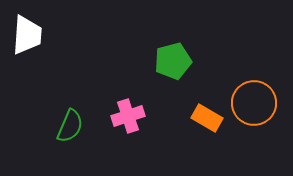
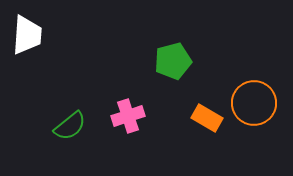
green semicircle: rotated 28 degrees clockwise
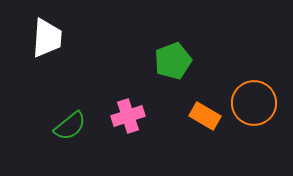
white trapezoid: moved 20 px right, 3 px down
green pentagon: rotated 6 degrees counterclockwise
orange rectangle: moved 2 px left, 2 px up
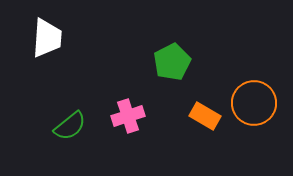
green pentagon: moved 1 px left, 1 px down; rotated 6 degrees counterclockwise
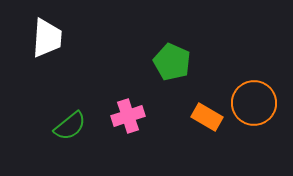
green pentagon: rotated 21 degrees counterclockwise
orange rectangle: moved 2 px right, 1 px down
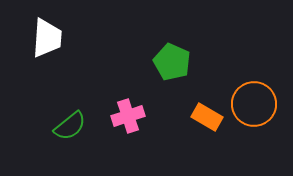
orange circle: moved 1 px down
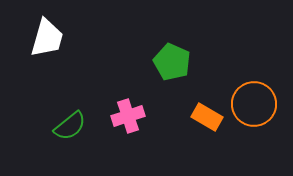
white trapezoid: rotated 12 degrees clockwise
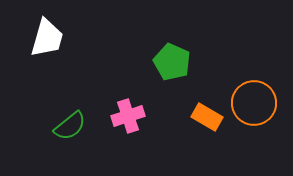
orange circle: moved 1 px up
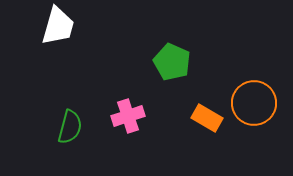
white trapezoid: moved 11 px right, 12 px up
orange rectangle: moved 1 px down
green semicircle: moved 1 px down; rotated 36 degrees counterclockwise
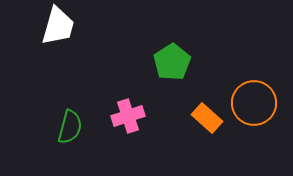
green pentagon: rotated 15 degrees clockwise
orange rectangle: rotated 12 degrees clockwise
